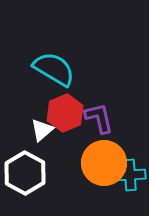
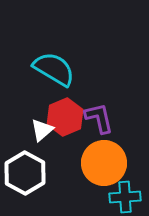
red hexagon: moved 4 px down
cyan cross: moved 5 px left, 22 px down
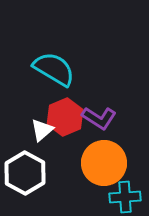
purple L-shape: rotated 136 degrees clockwise
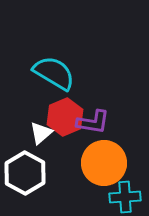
cyan semicircle: moved 4 px down
purple L-shape: moved 6 px left, 4 px down; rotated 24 degrees counterclockwise
white triangle: moved 1 px left, 3 px down
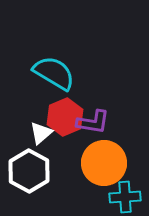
white hexagon: moved 4 px right, 2 px up
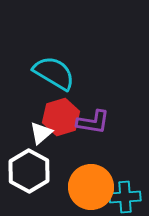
red hexagon: moved 4 px left; rotated 6 degrees clockwise
orange circle: moved 13 px left, 24 px down
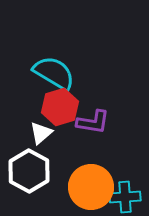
red hexagon: moved 1 px left, 10 px up
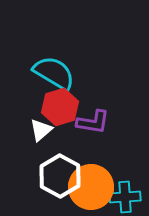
white triangle: moved 3 px up
white hexagon: moved 31 px right, 5 px down
